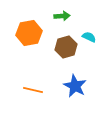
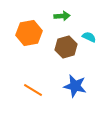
blue star: rotated 15 degrees counterclockwise
orange line: rotated 18 degrees clockwise
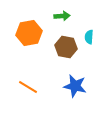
cyan semicircle: rotated 112 degrees counterclockwise
brown hexagon: rotated 25 degrees clockwise
orange line: moved 5 px left, 3 px up
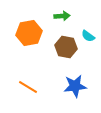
cyan semicircle: moved 1 px left, 1 px up; rotated 56 degrees counterclockwise
blue star: rotated 20 degrees counterclockwise
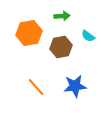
brown hexagon: moved 5 px left; rotated 20 degrees counterclockwise
orange line: moved 8 px right; rotated 18 degrees clockwise
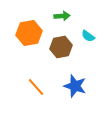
blue star: rotated 25 degrees clockwise
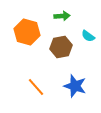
orange hexagon: moved 2 px left, 1 px up; rotated 25 degrees clockwise
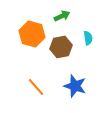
green arrow: rotated 21 degrees counterclockwise
orange hexagon: moved 5 px right, 2 px down
cyan semicircle: moved 2 px down; rotated 136 degrees counterclockwise
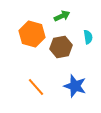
cyan semicircle: moved 1 px up
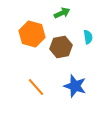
green arrow: moved 3 px up
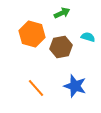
cyan semicircle: rotated 64 degrees counterclockwise
orange line: moved 1 px down
